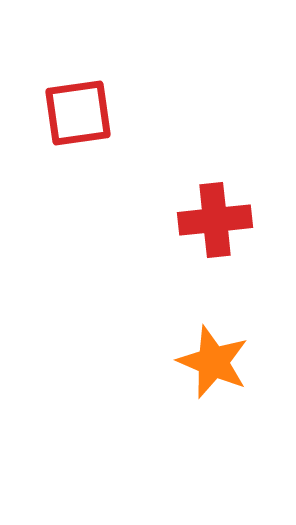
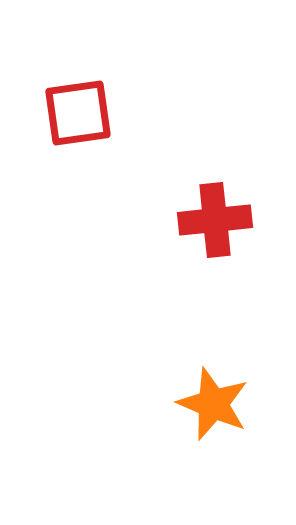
orange star: moved 42 px down
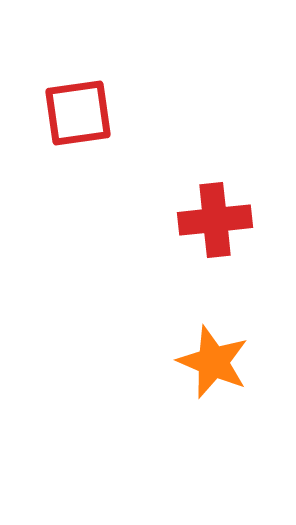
orange star: moved 42 px up
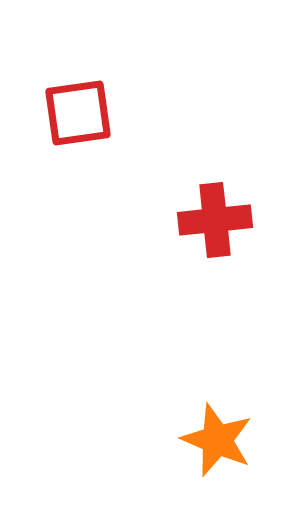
orange star: moved 4 px right, 78 px down
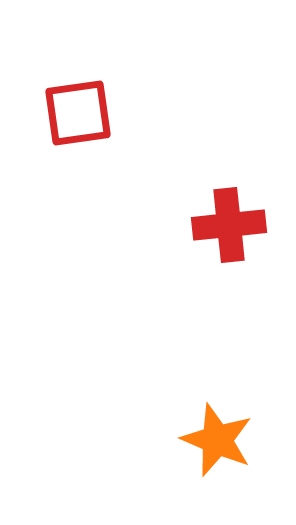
red cross: moved 14 px right, 5 px down
